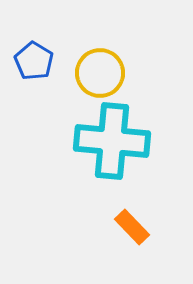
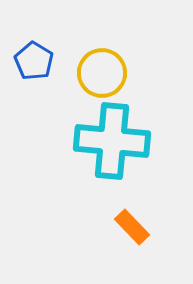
yellow circle: moved 2 px right
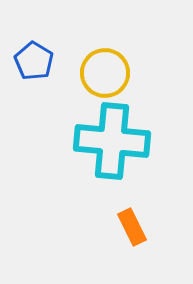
yellow circle: moved 3 px right
orange rectangle: rotated 18 degrees clockwise
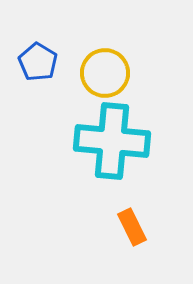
blue pentagon: moved 4 px right, 1 px down
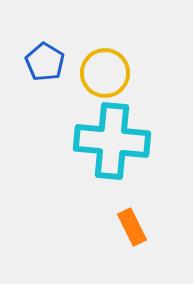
blue pentagon: moved 7 px right
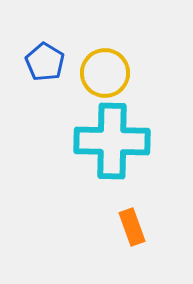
cyan cross: rotated 4 degrees counterclockwise
orange rectangle: rotated 6 degrees clockwise
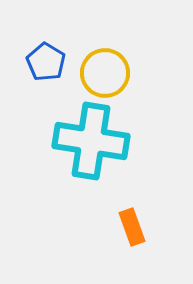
blue pentagon: moved 1 px right
cyan cross: moved 21 px left; rotated 8 degrees clockwise
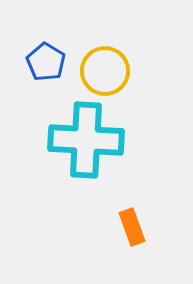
yellow circle: moved 2 px up
cyan cross: moved 5 px left, 1 px up; rotated 6 degrees counterclockwise
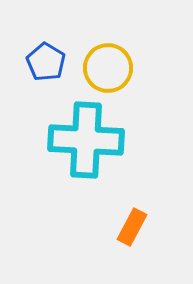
yellow circle: moved 3 px right, 3 px up
orange rectangle: rotated 48 degrees clockwise
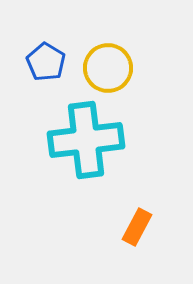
cyan cross: rotated 10 degrees counterclockwise
orange rectangle: moved 5 px right
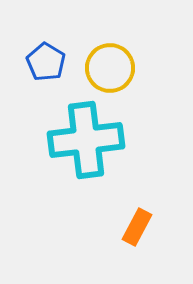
yellow circle: moved 2 px right
